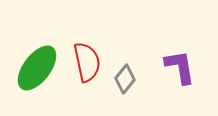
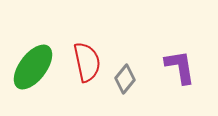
green ellipse: moved 4 px left, 1 px up
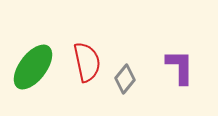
purple L-shape: rotated 9 degrees clockwise
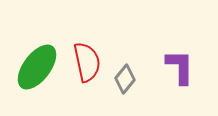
green ellipse: moved 4 px right
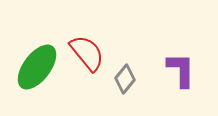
red semicircle: moved 9 px up; rotated 27 degrees counterclockwise
purple L-shape: moved 1 px right, 3 px down
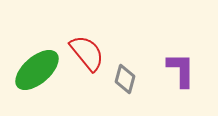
green ellipse: moved 3 px down; rotated 12 degrees clockwise
gray diamond: rotated 24 degrees counterclockwise
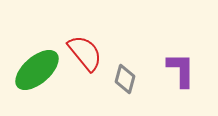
red semicircle: moved 2 px left
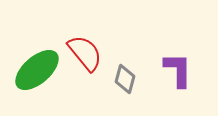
purple L-shape: moved 3 px left
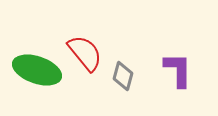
green ellipse: rotated 60 degrees clockwise
gray diamond: moved 2 px left, 3 px up
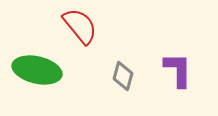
red semicircle: moved 5 px left, 27 px up
green ellipse: rotated 6 degrees counterclockwise
